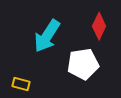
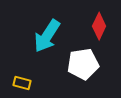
yellow rectangle: moved 1 px right, 1 px up
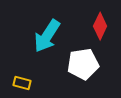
red diamond: moved 1 px right
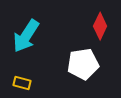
cyan arrow: moved 21 px left
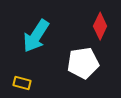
cyan arrow: moved 10 px right
white pentagon: moved 1 px up
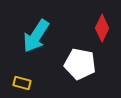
red diamond: moved 2 px right, 2 px down
white pentagon: moved 3 px left, 1 px down; rotated 20 degrees clockwise
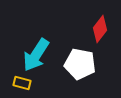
red diamond: moved 2 px left, 1 px down; rotated 12 degrees clockwise
cyan arrow: moved 19 px down
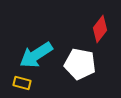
cyan arrow: rotated 24 degrees clockwise
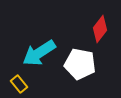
cyan arrow: moved 3 px right, 2 px up
yellow rectangle: moved 3 px left, 1 px down; rotated 36 degrees clockwise
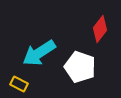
white pentagon: moved 3 px down; rotated 8 degrees clockwise
yellow rectangle: rotated 24 degrees counterclockwise
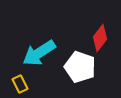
red diamond: moved 9 px down
yellow rectangle: moved 1 px right; rotated 36 degrees clockwise
